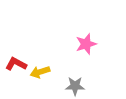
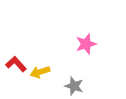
red L-shape: rotated 20 degrees clockwise
gray star: moved 1 px left; rotated 18 degrees clockwise
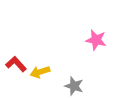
pink star: moved 10 px right, 4 px up; rotated 30 degrees clockwise
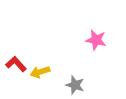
gray star: moved 1 px right, 1 px up
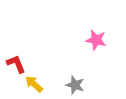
red L-shape: rotated 20 degrees clockwise
yellow arrow: moved 6 px left, 12 px down; rotated 60 degrees clockwise
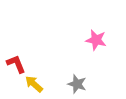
gray star: moved 2 px right, 1 px up
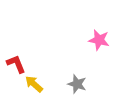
pink star: moved 3 px right
